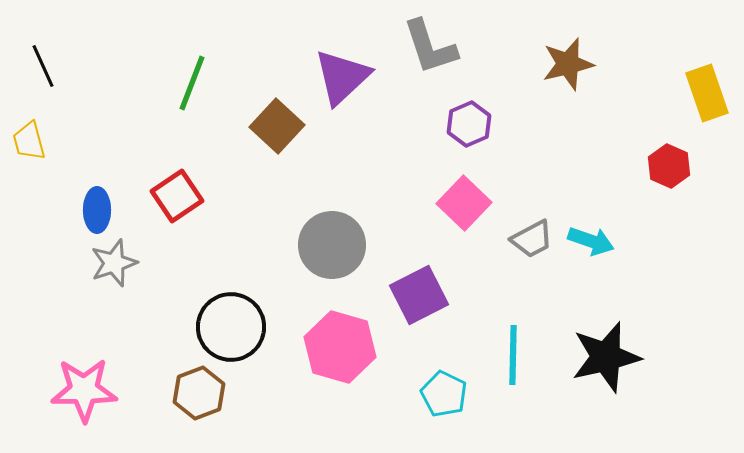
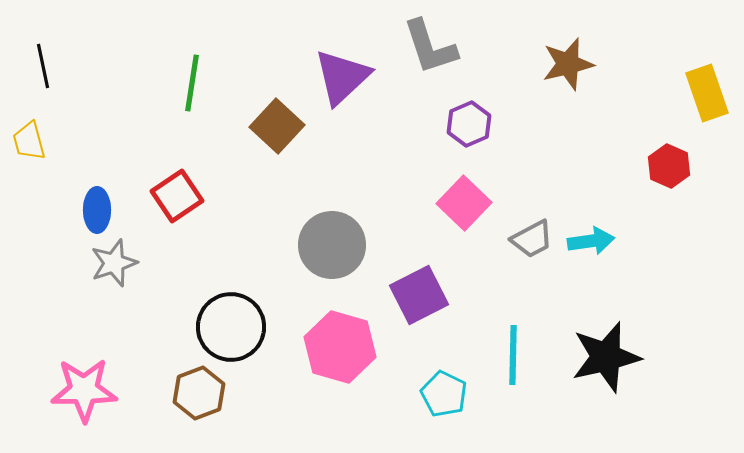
black line: rotated 12 degrees clockwise
green line: rotated 12 degrees counterclockwise
cyan arrow: rotated 27 degrees counterclockwise
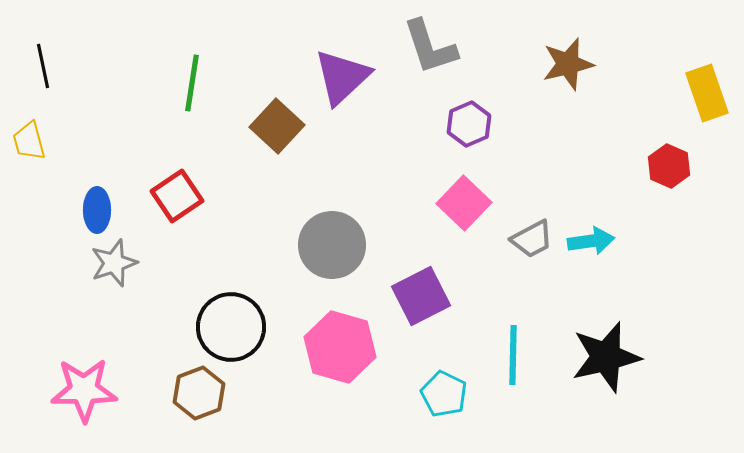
purple square: moved 2 px right, 1 px down
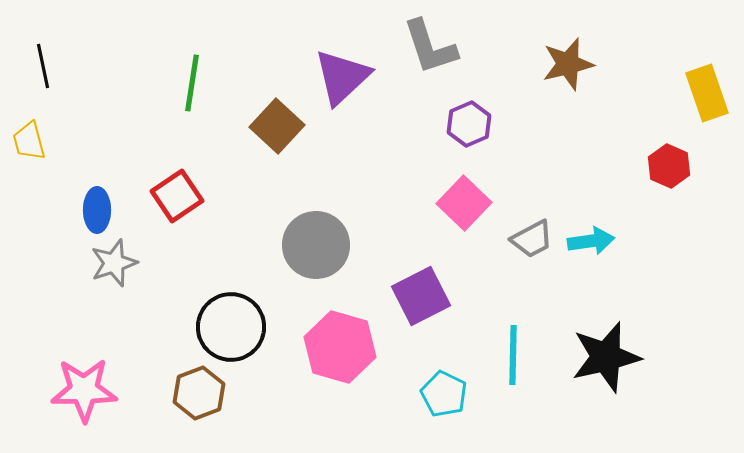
gray circle: moved 16 px left
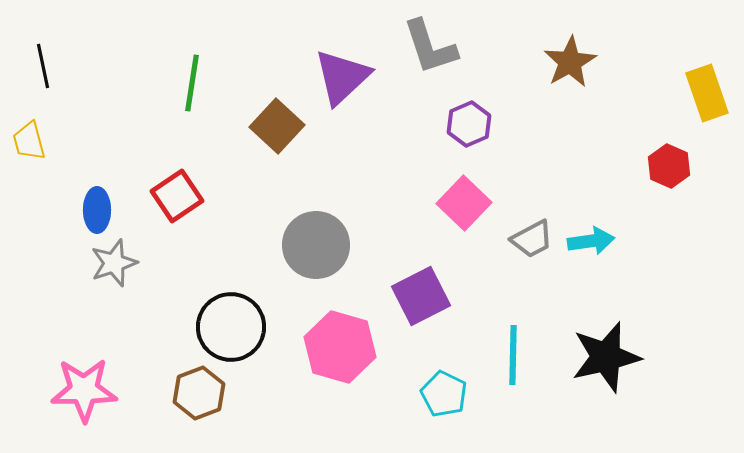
brown star: moved 2 px right, 2 px up; rotated 16 degrees counterclockwise
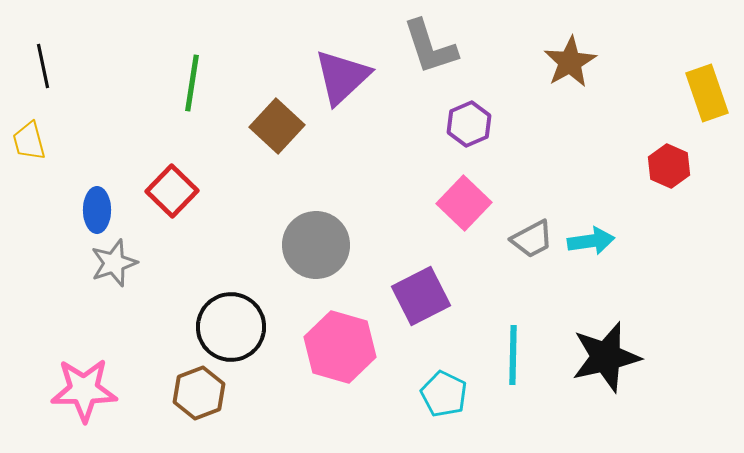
red square: moved 5 px left, 5 px up; rotated 12 degrees counterclockwise
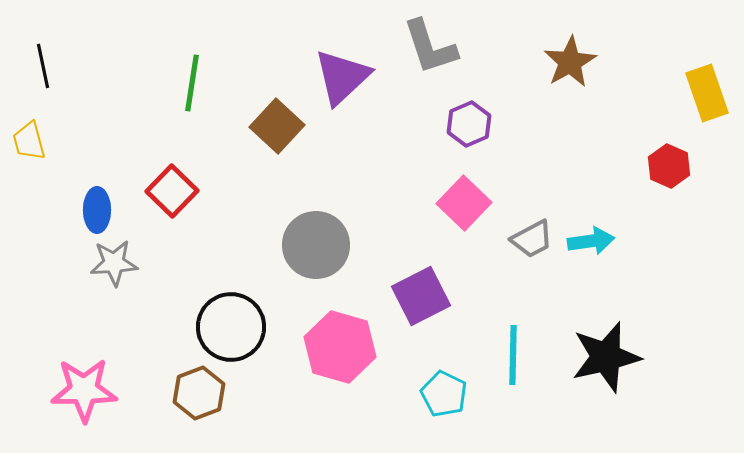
gray star: rotated 15 degrees clockwise
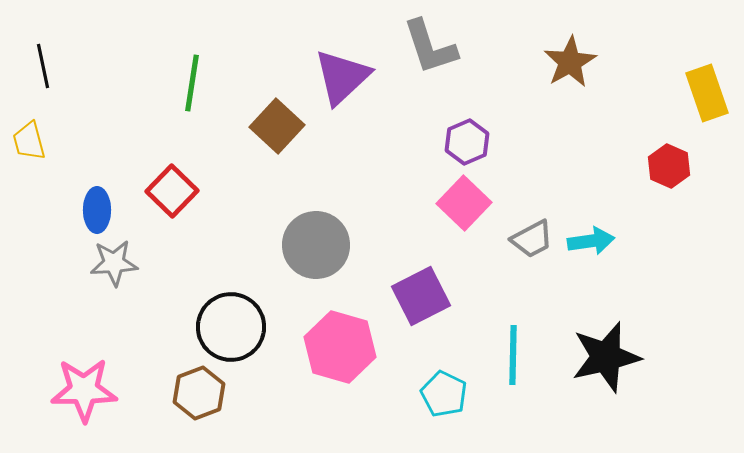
purple hexagon: moved 2 px left, 18 px down
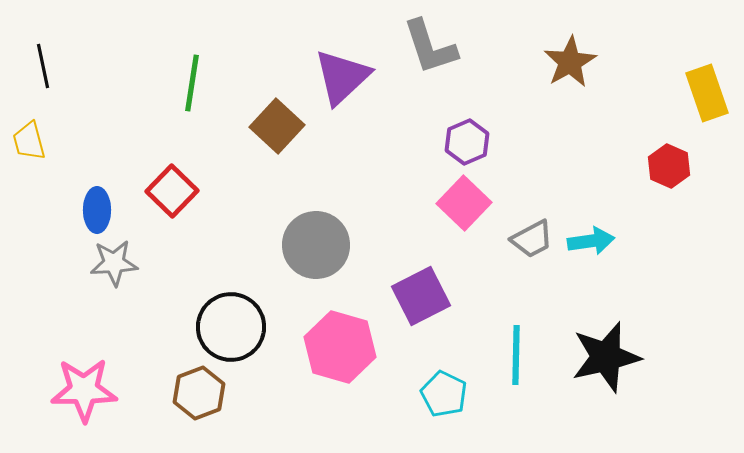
cyan line: moved 3 px right
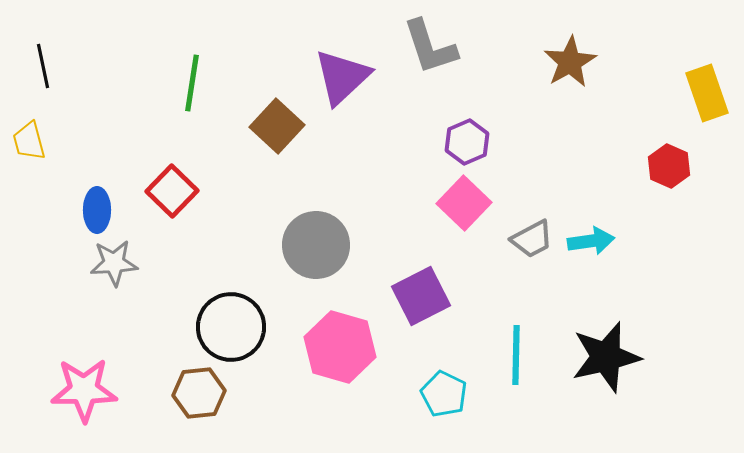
brown hexagon: rotated 15 degrees clockwise
